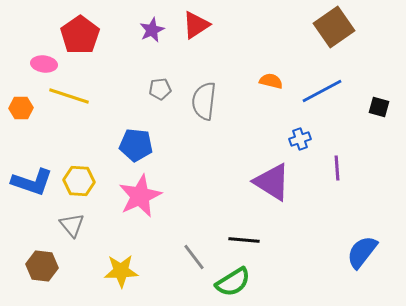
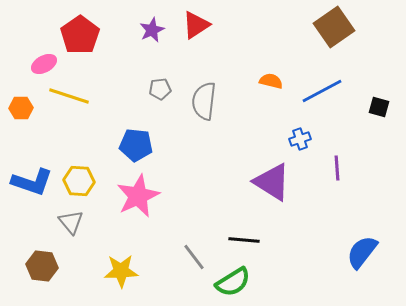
pink ellipse: rotated 35 degrees counterclockwise
pink star: moved 2 px left
gray triangle: moved 1 px left, 3 px up
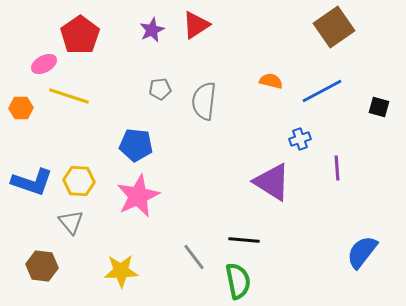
green semicircle: moved 5 px right, 1 px up; rotated 69 degrees counterclockwise
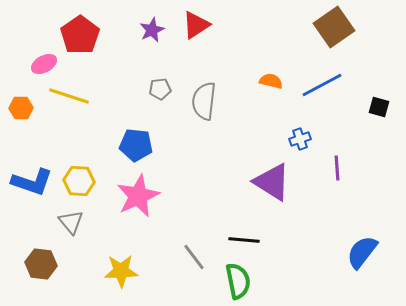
blue line: moved 6 px up
brown hexagon: moved 1 px left, 2 px up
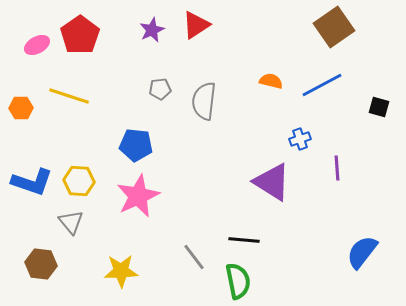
pink ellipse: moved 7 px left, 19 px up
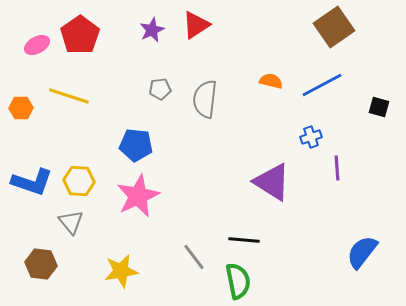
gray semicircle: moved 1 px right, 2 px up
blue cross: moved 11 px right, 2 px up
yellow star: rotated 8 degrees counterclockwise
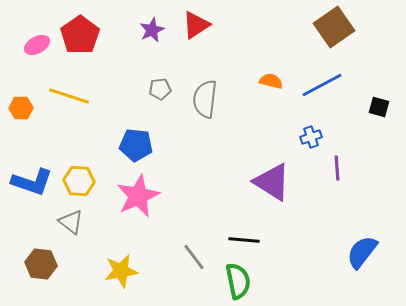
gray triangle: rotated 12 degrees counterclockwise
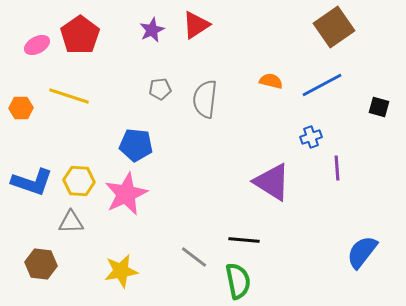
pink star: moved 12 px left, 2 px up
gray triangle: rotated 40 degrees counterclockwise
gray line: rotated 16 degrees counterclockwise
